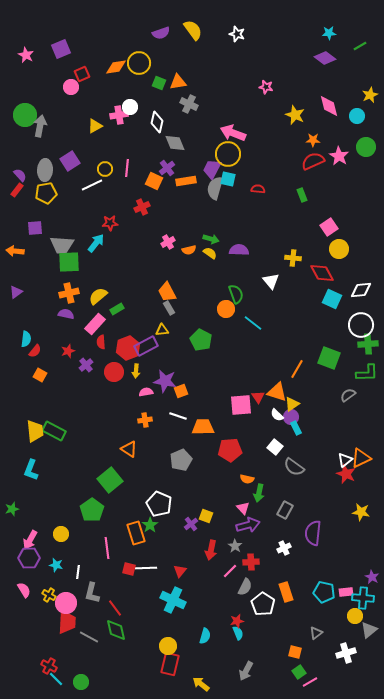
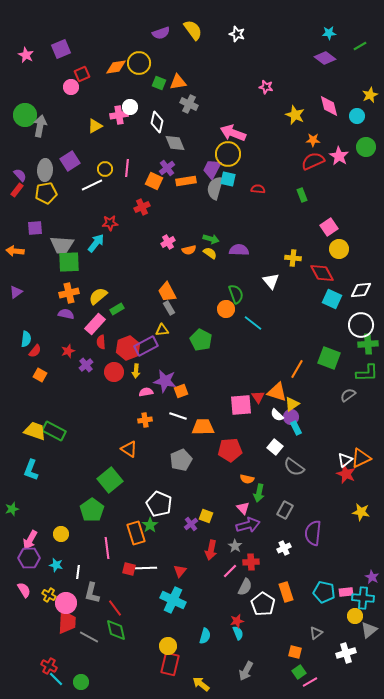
yellow trapezoid at (35, 431): rotated 65 degrees counterclockwise
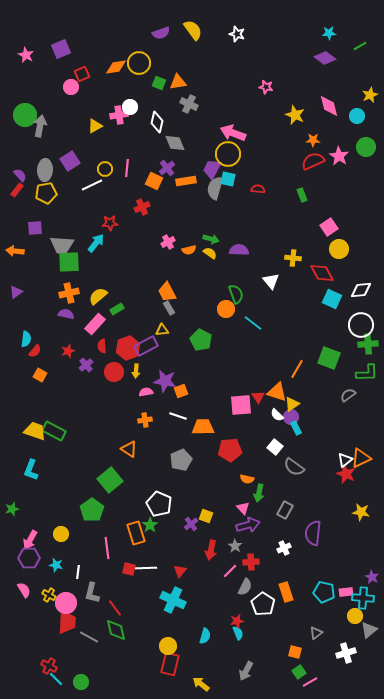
red semicircle at (101, 342): moved 1 px right, 4 px down
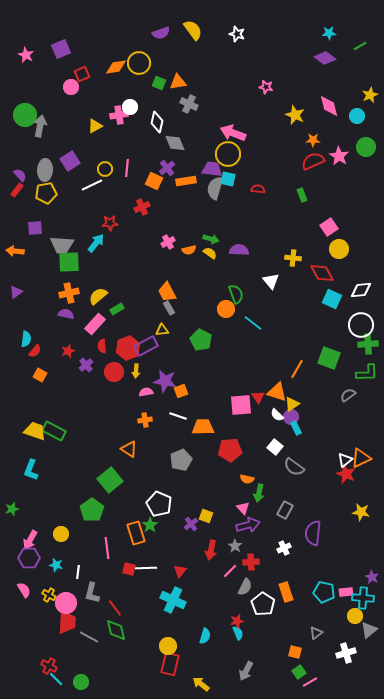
purple trapezoid at (212, 169): rotated 70 degrees clockwise
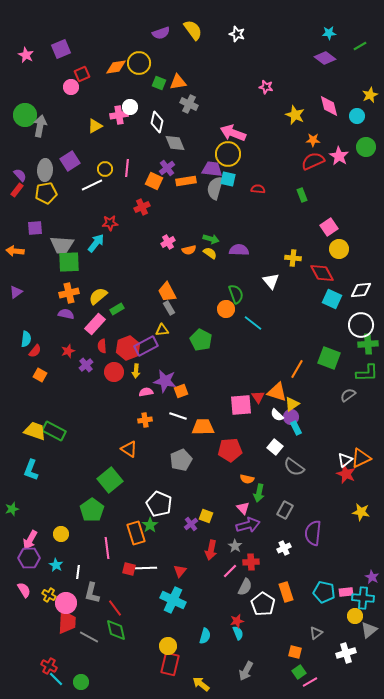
cyan star at (56, 565): rotated 16 degrees clockwise
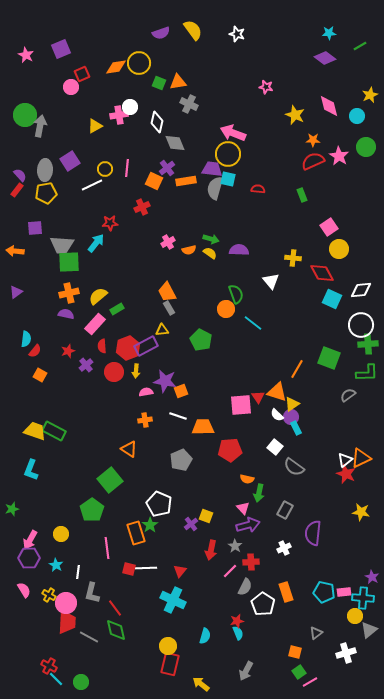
pink rectangle at (346, 592): moved 2 px left
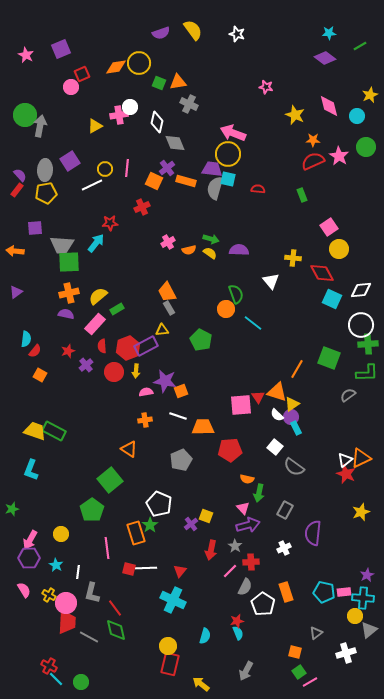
orange rectangle at (186, 181): rotated 24 degrees clockwise
yellow star at (361, 512): rotated 30 degrees counterclockwise
purple star at (372, 577): moved 5 px left, 2 px up; rotated 16 degrees clockwise
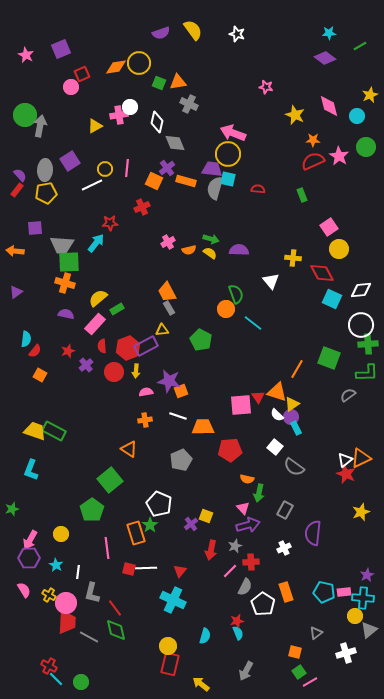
orange cross at (69, 293): moved 4 px left, 10 px up; rotated 30 degrees clockwise
yellow semicircle at (98, 296): moved 2 px down
purple star at (165, 381): moved 4 px right
gray star at (235, 546): rotated 16 degrees clockwise
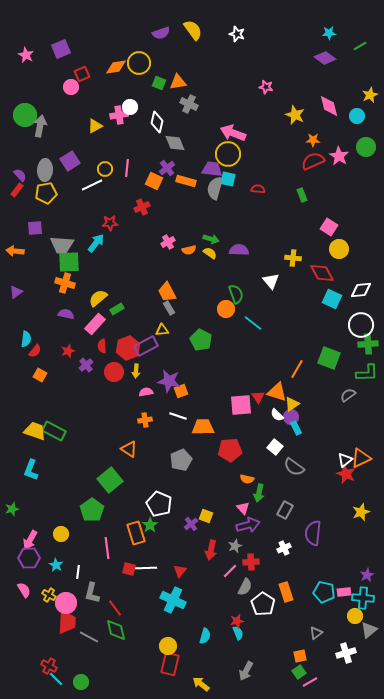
pink square at (329, 227): rotated 24 degrees counterclockwise
orange square at (295, 652): moved 5 px right, 4 px down; rotated 24 degrees counterclockwise
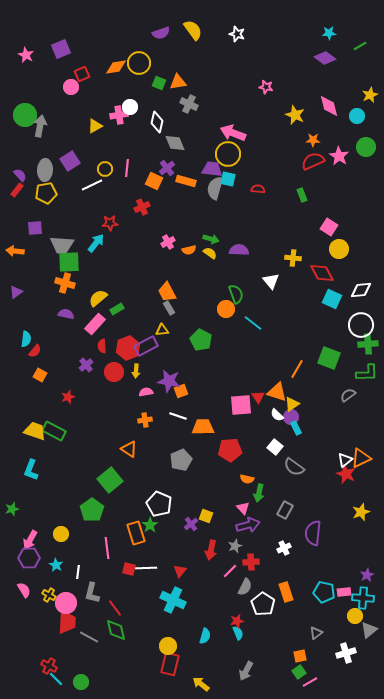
red star at (68, 351): moved 46 px down
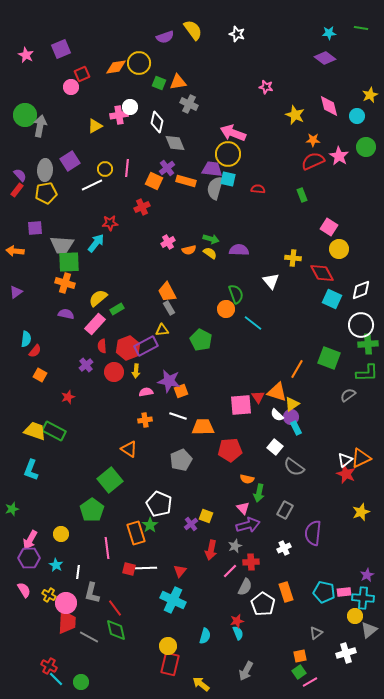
purple semicircle at (161, 33): moved 4 px right, 4 px down
green line at (360, 46): moved 1 px right, 18 px up; rotated 40 degrees clockwise
white diamond at (361, 290): rotated 15 degrees counterclockwise
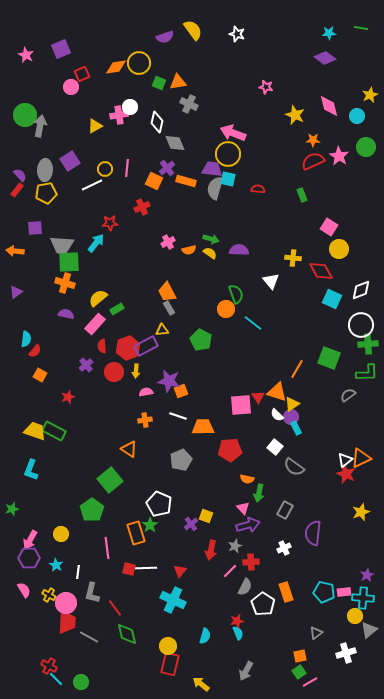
red diamond at (322, 273): moved 1 px left, 2 px up
green diamond at (116, 630): moved 11 px right, 4 px down
